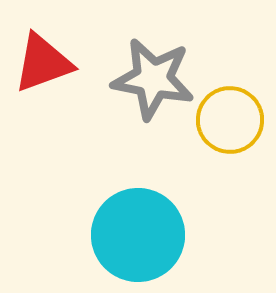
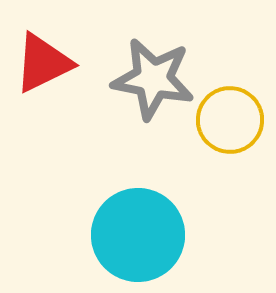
red triangle: rotated 6 degrees counterclockwise
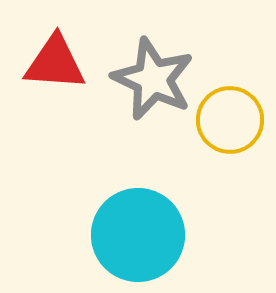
red triangle: moved 12 px right; rotated 30 degrees clockwise
gray star: rotated 14 degrees clockwise
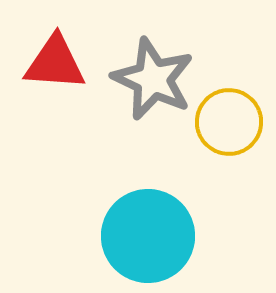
yellow circle: moved 1 px left, 2 px down
cyan circle: moved 10 px right, 1 px down
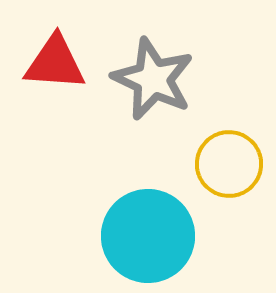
yellow circle: moved 42 px down
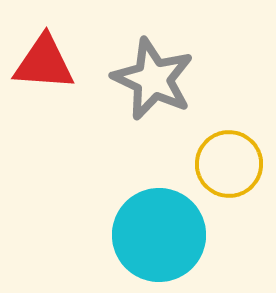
red triangle: moved 11 px left
cyan circle: moved 11 px right, 1 px up
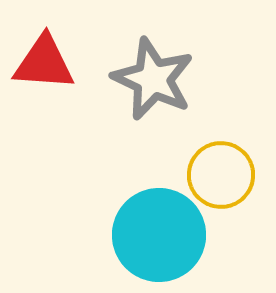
yellow circle: moved 8 px left, 11 px down
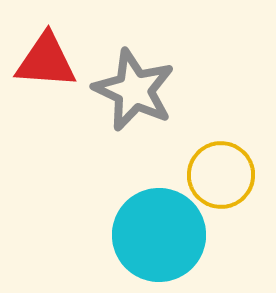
red triangle: moved 2 px right, 2 px up
gray star: moved 19 px left, 11 px down
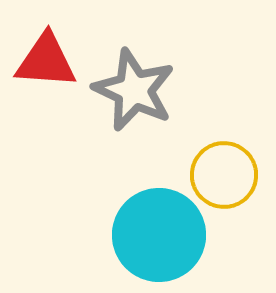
yellow circle: moved 3 px right
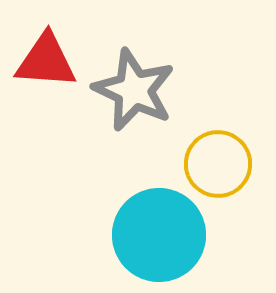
yellow circle: moved 6 px left, 11 px up
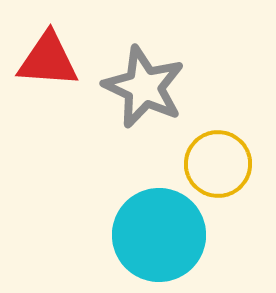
red triangle: moved 2 px right, 1 px up
gray star: moved 10 px right, 3 px up
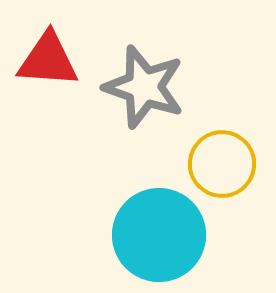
gray star: rotated 6 degrees counterclockwise
yellow circle: moved 4 px right
